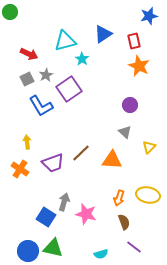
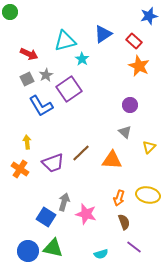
red rectangle: rotated 35 degrees counterclockwise
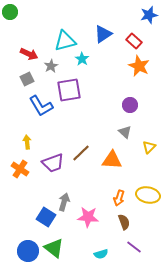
blue star: moved 1 px up
gray star: moved 5 px right, 9 px up
purple square: moved 1 px down; rotated 25 degrees clockwise
pink star: moved 2 px right, 3 px down; rotated 10 degrees counterclockwise
green triangle: moved 1 px right; rotated 25 degrees clockwise
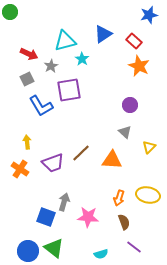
blue square: rotated 12 degrees counterclockwise
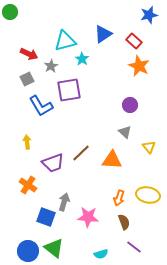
yellow triangle: rotated 24 degrees counterclockwise
orange cross: moved 8 px right, 16 px down
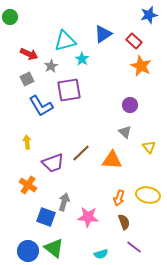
green circle: moved 5 px down
orange star: moved 2 px right
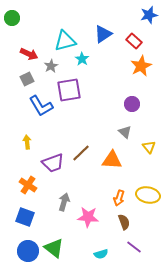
green circle: moved 2 px right, 1 px down
orange star: rotated 20 degrees clockwise
purple circle: moved 2 px right, 1 px up
blue square: moved 21 px left
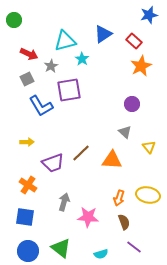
green circle: moved 2 px right, 2 px down
yellow arrow: rotated 96 degrees clockwise
blue square: rotated 12 degrees counterclockwise
green triangle: moved 7 px right
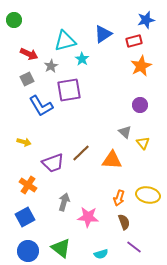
blue star: moved 3 px left, 5 px down
red rectangle: rotated 56 degrees counterclockwise
purple circle: moved 8 px right, 1 px down
yellow arrow: moved 3 px left; rotated 16 degrees clockwise
yellow triangle: moved 6 px left, 4 px up
blue square: rotated 36 degrees counterclockwise
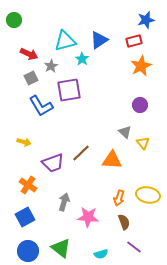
blue triangle: moved 4 px left, 6 px down
gray square: moved 4 px right, 1 px up
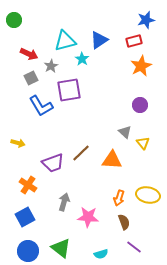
yellow arrow: moved 6 px left, 1 px down
